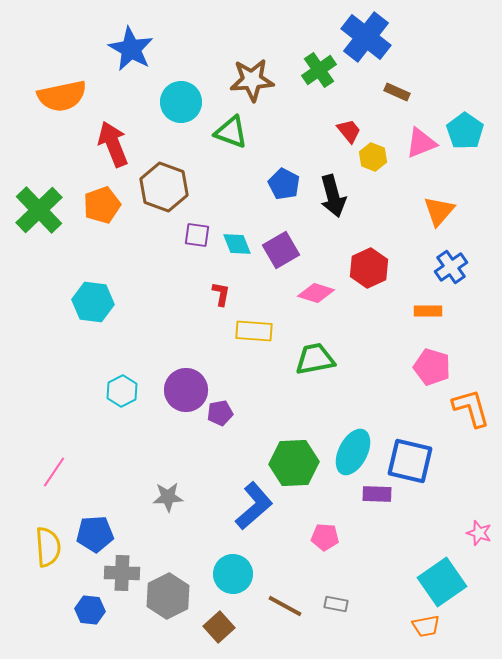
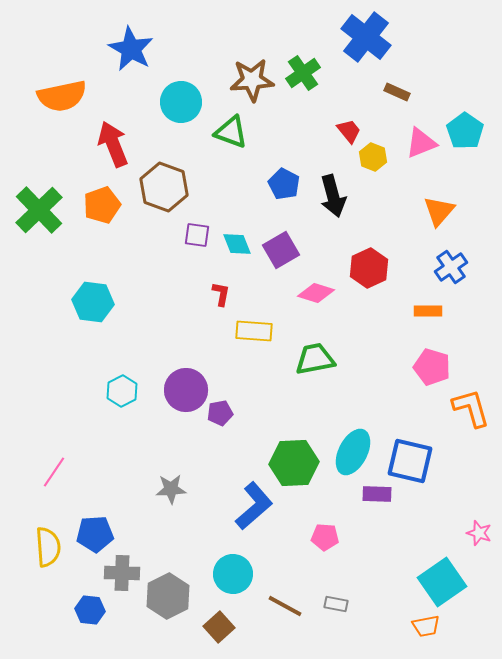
green cross at (319, 70): moved 16 px left, 3 px down
gray star at (168, 497): moved 3 px right, 8 px up
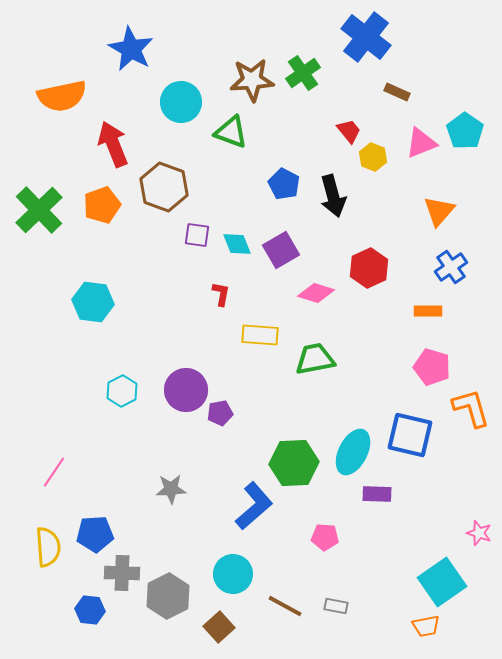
yellow rectangle at (254, 331): moved 6 px right, 4 px down
blue square at (410, 461): moved 26 px up
gray rectangle at (336, 604): moved 2 px down
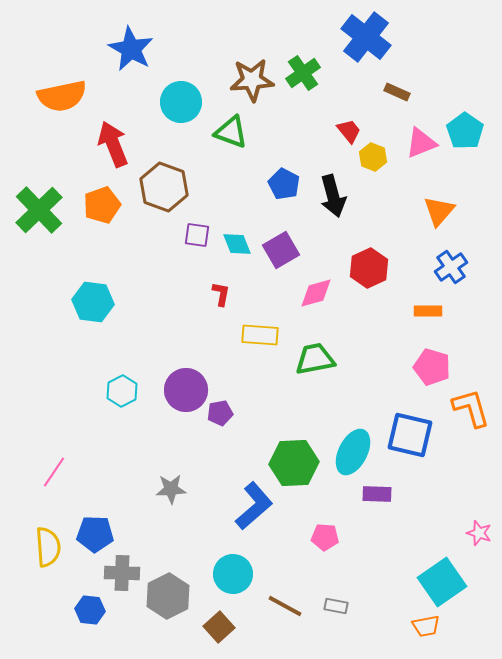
pink diamond at (316, 293): rotated 33 degrees counterclockwise
blue pentagon at (95, 534): rotated 6 degrees clockwise
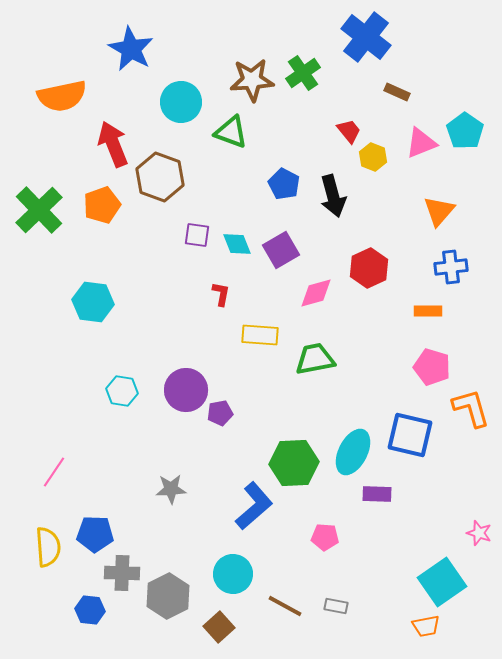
brown hexagon at (164, 187): moved 4 px left, 10 px up
blue cross at (451, 267): rotated 28 degrees clockwise
cyan hexagon at (122, 391): rotated 24 degrees counterclockwise
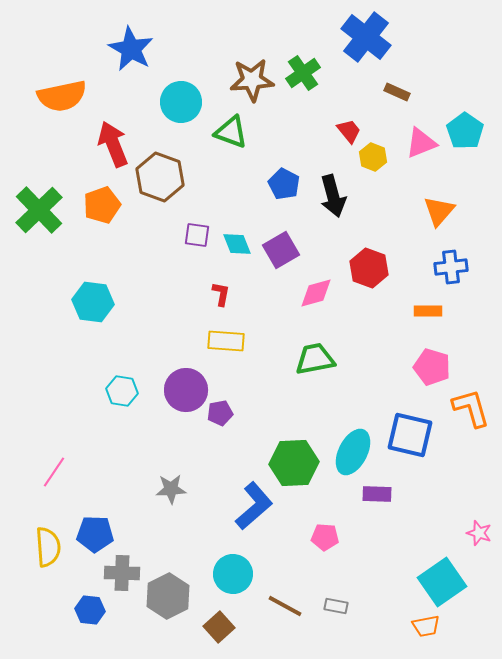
red hexagon at (369, 268): rotated 15 degrees counterclockwise
yellow rectangle at (260, 335): moved 34 px left, 6 px down
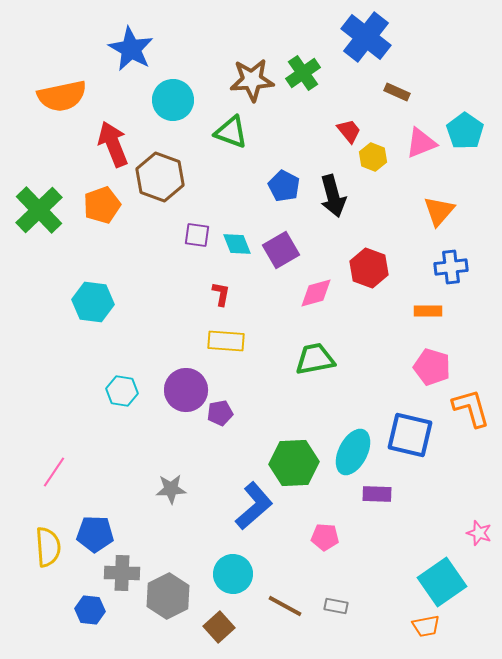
cyan circle at (181, 102): moved 8 px left, 2 px up
blue pentagon at (284, 184): moved 2 px down
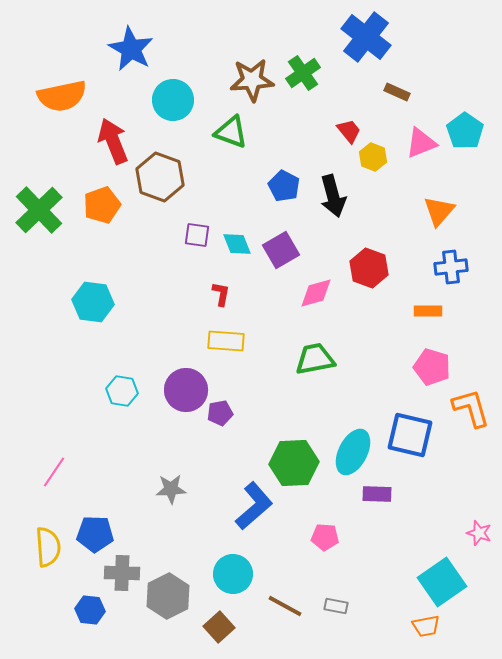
red arrow at (113, 144): moved 3 px up
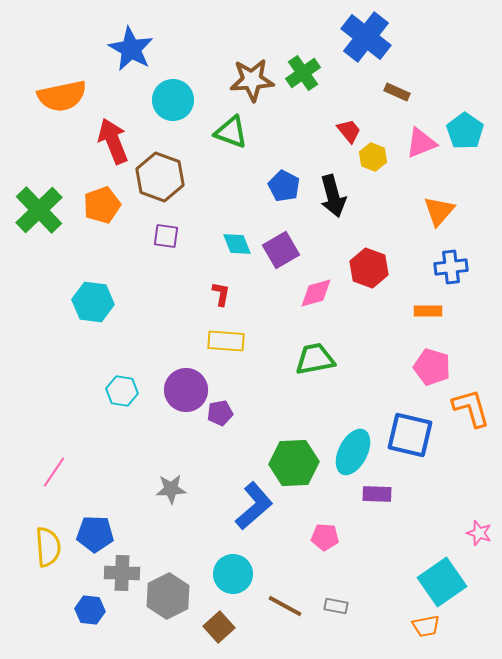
purple square at (197, 235): moved 31 px left, 1 px down
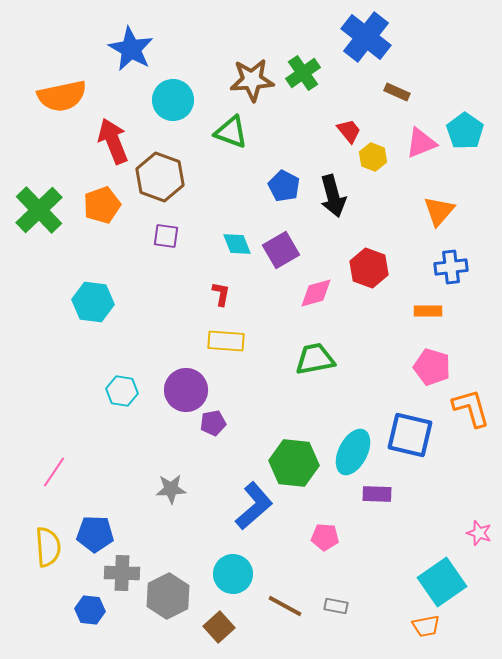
purple pentagon at (220, 413): moved 7 px left, 10 px down
green hexagon at (294, 463): rotated 9 degrees clockwise
